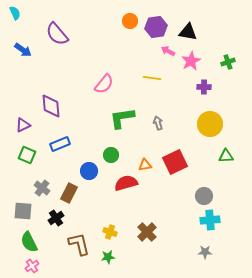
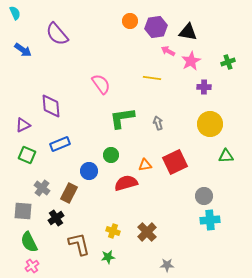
pink semicircle: moved 3 px left; rotated 75 degrees counterclockwise
yellow cross: moved 3 px right, 1 px up
gray star: moved 38 px left, 13 px down
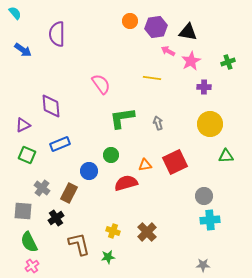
cyan semicircle: rotated 16 degrees counterclockwise
purple semicircle: rotated 40 degrees clockwise
gray star: moved 36 px right
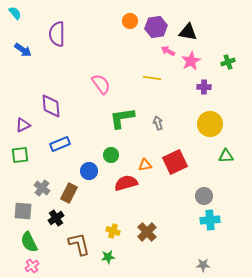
green square: moved 7 px left; rotated 30 degrees counterclockwise
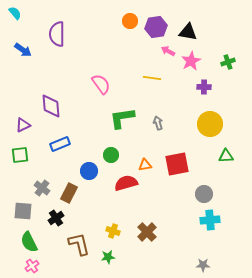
red square: moved 2 px right, 2 px down; rotated 15 degrees clockwise
gray circle: moved 2 px up
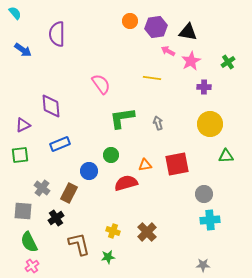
green cross: rotated 16 degrees counterclockwise
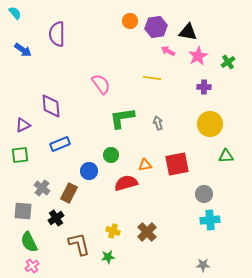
pink star: moved 7 px right, 5 px up
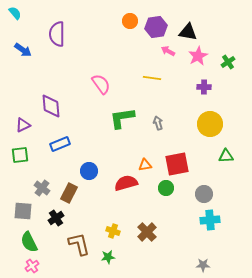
green circle: moved 55 px right, 33 px down
